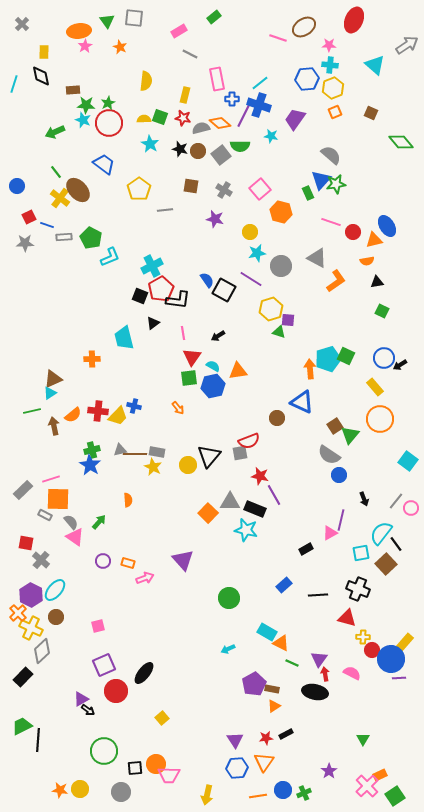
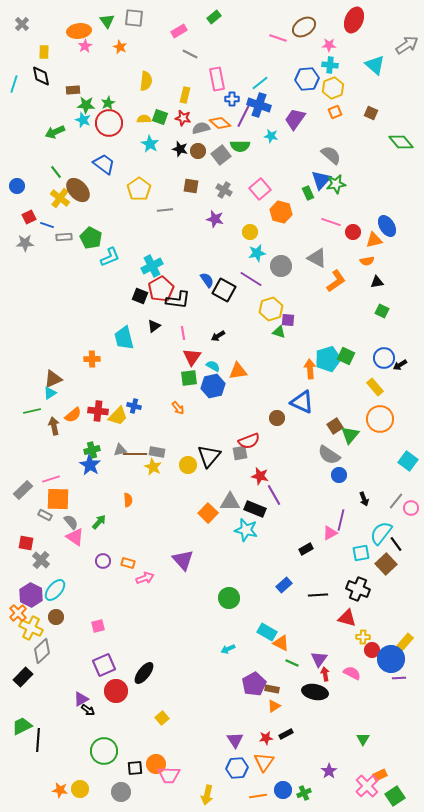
black triangle at (153, 323): moved 1 px right, 3 px down
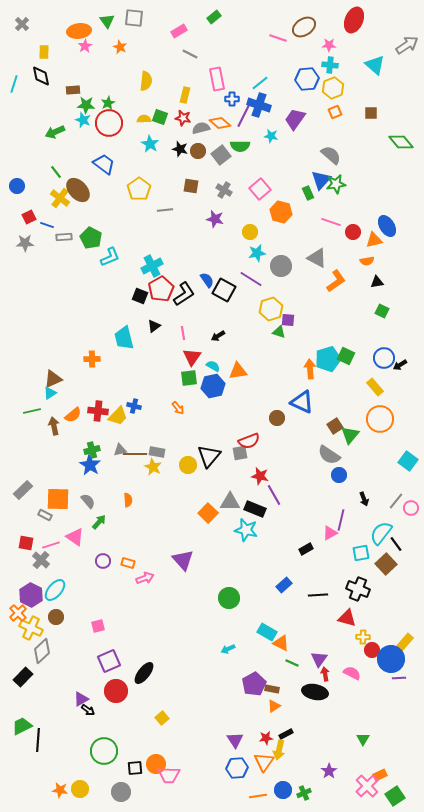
brown square at (371, 113): rotated 24 degrees counterclockwise
black L-shape at (178, 300): moved 6 px right, 6 px up; rotated 40 degrees counterclockwise
pink line at (51, 479): moved 66 px down
gray semicircle at (71, 522): moved 17 px right, 21 px up
purple square at (104, 665): moved 5 px right, 4 px up
yellow arrow at (207, 795): moved 72 px right, 45 px up
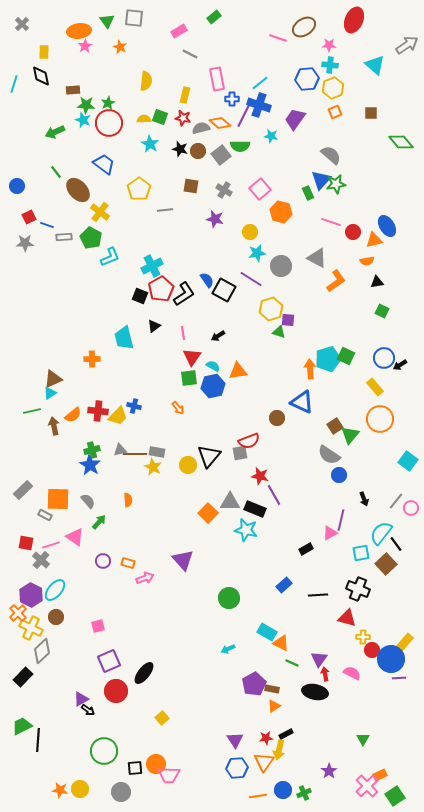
yellow cross at (60, 198): moved 40 px right, 14 px down
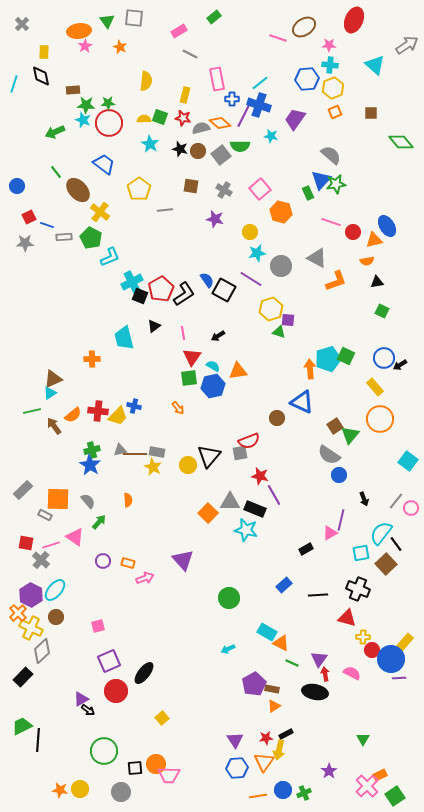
green star at (108, 103): rotated 24 degrees clockwise
cyan cross at (152, 266): moved 20 px left, 16 px down
orange L-shape at (336, 281): rotated 15 degrees clockwise
brown arrow at (54, 426): rotated 24 degrees counterclockwise
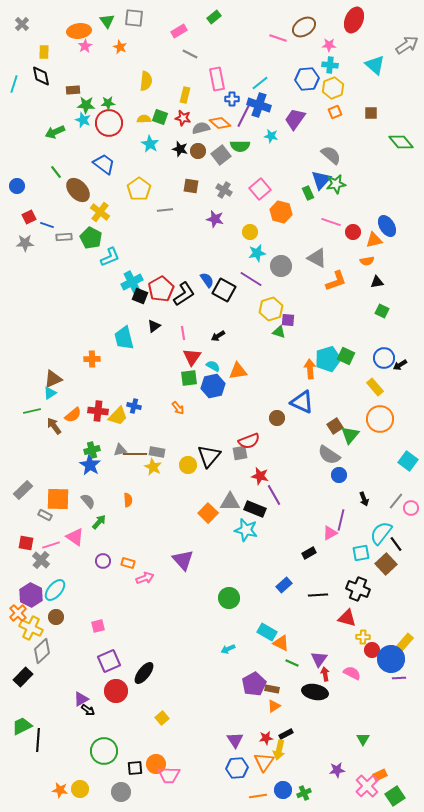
black rectangle at (306, 549): moved 3 px right, 4 px down
purple star at (329, 771): moved 8 px right, 1 px up; rotated 28 degrees clockwise
